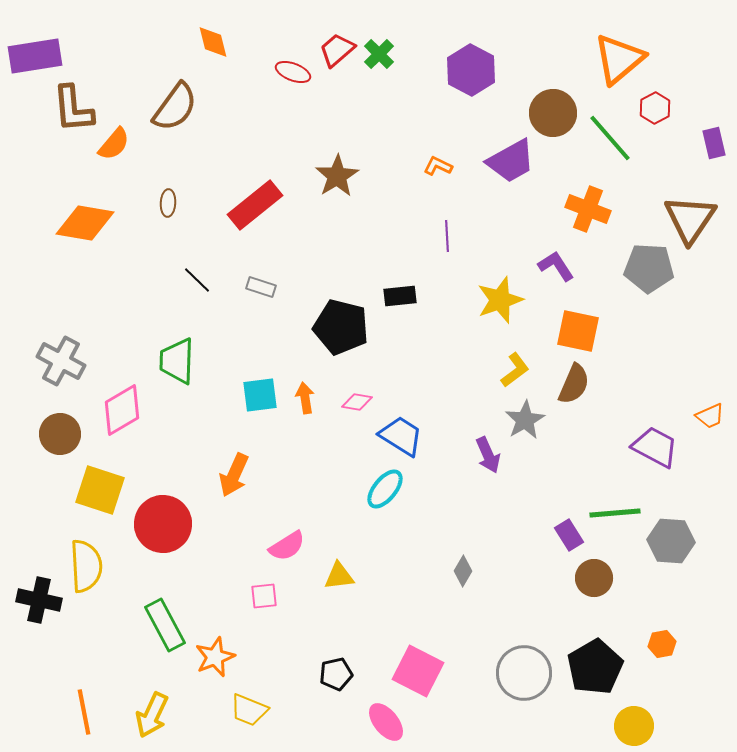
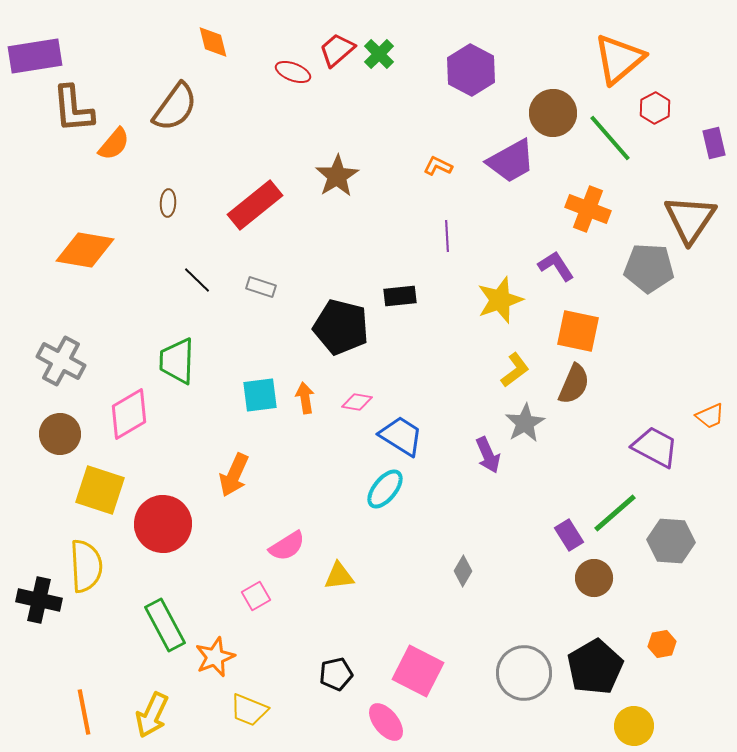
orange diamond at (85, 223): moved 27 px down
pink diamond at (122, 410): moved 7 px right, 4 px down
gray star at (525, 420): moved 3 px down
green line at (615, 513): rotated 36 degrees counterclockwise
pink square at (264, 596): moved 8 px left; rotated 24 degrees counterclockwise
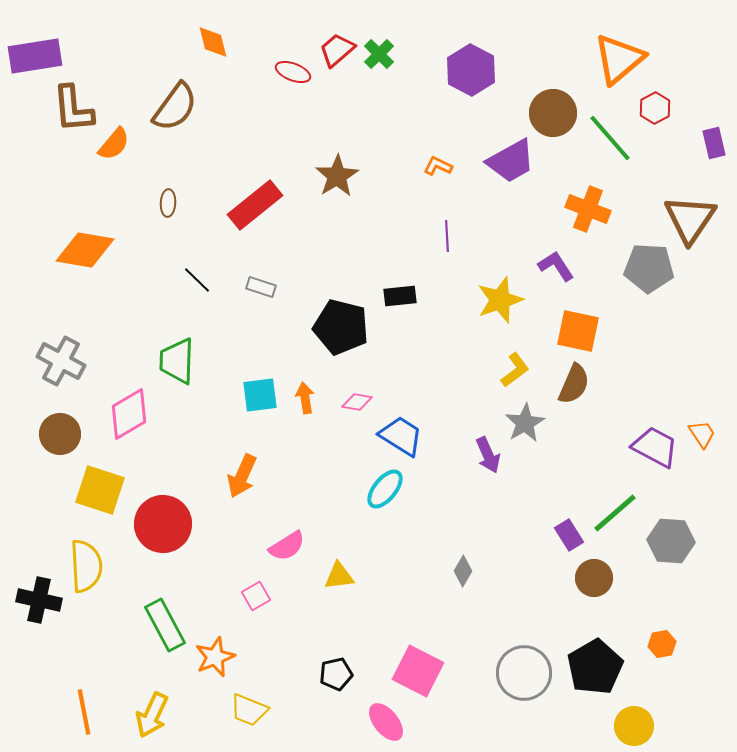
orange trapezoid at (710, 416): moved 8 px left, 18 px down; rotated 100 degrees counterclockwise
orange arrow at (234, 475): moved 8 px right, 1 px down
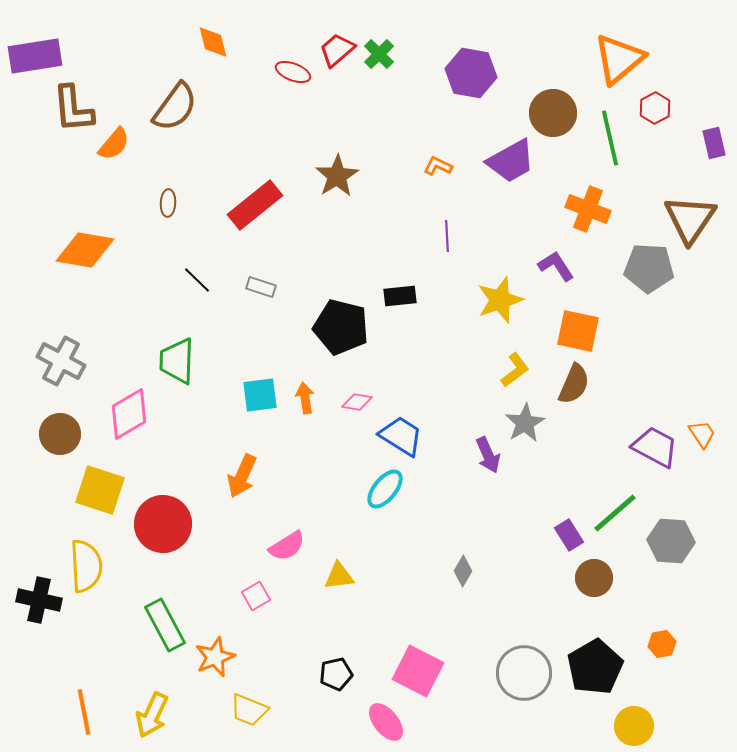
purple hexagon at (471, 70): moved 3 px down; rotated 18 degrees counterclockwise
green line at (610, 138): rotated 28 degrees clockwise
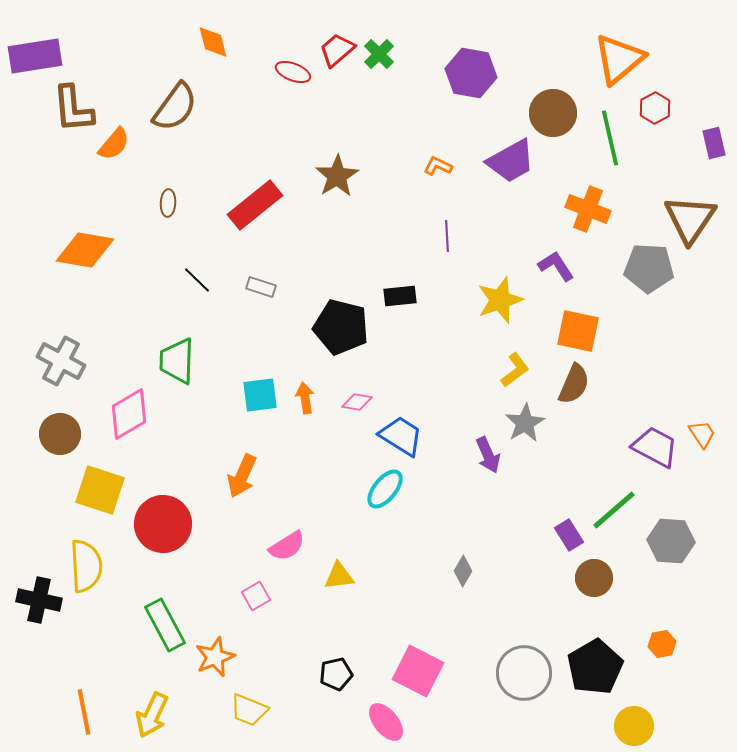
green line at (615, 513): moved 1 px left, 3 px up
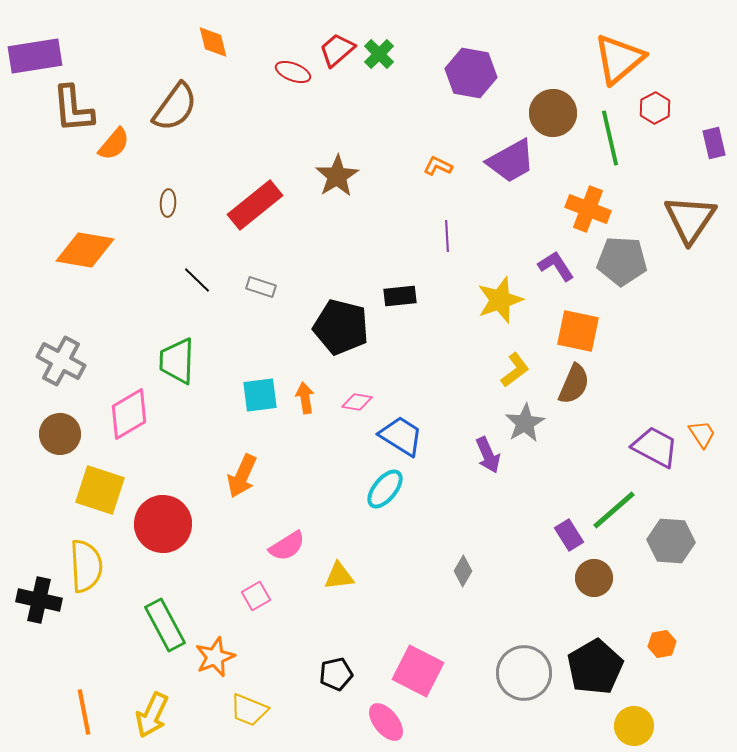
gray pentagon at (649, 268): moved 27 px left, 7 px up
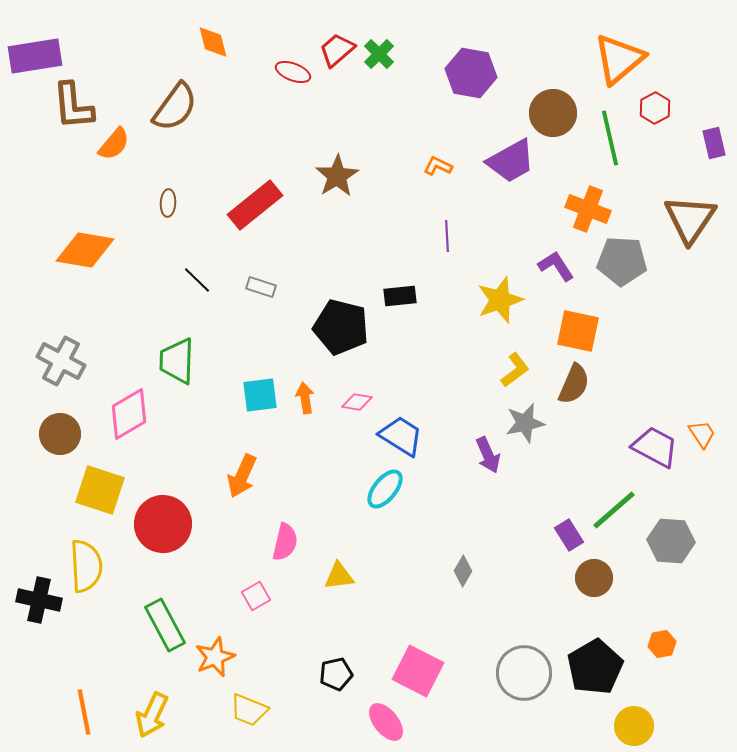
brown L-shape at (73, 109): moved 3 px up
gray star at (525, 423): rotated 18 degrees clockwise
pink semicircle at (287, 546): moved 2 px left, 4 px up; rotated 45 degrees counterclockwise
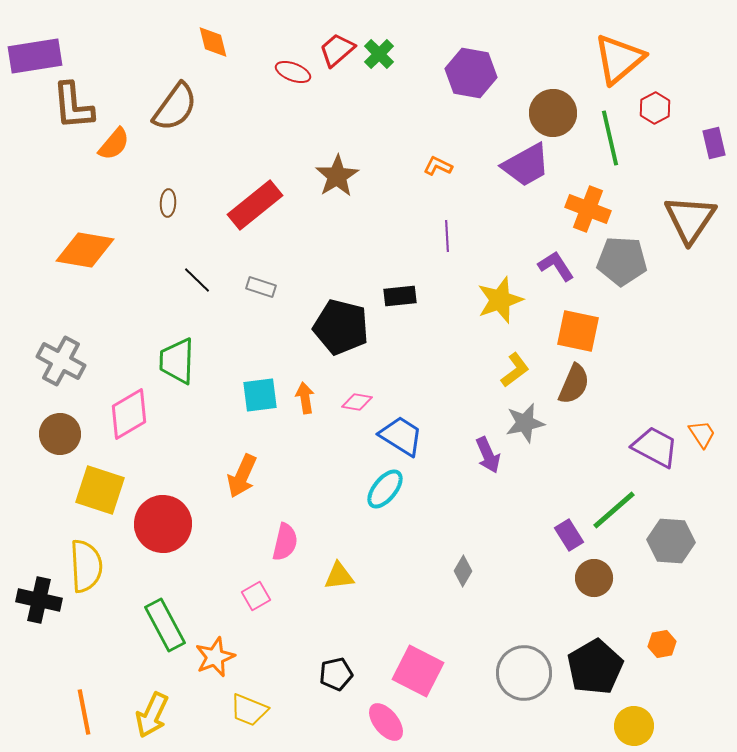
purple trapezoid at (511, 161): moved 15 px right, 4 px down
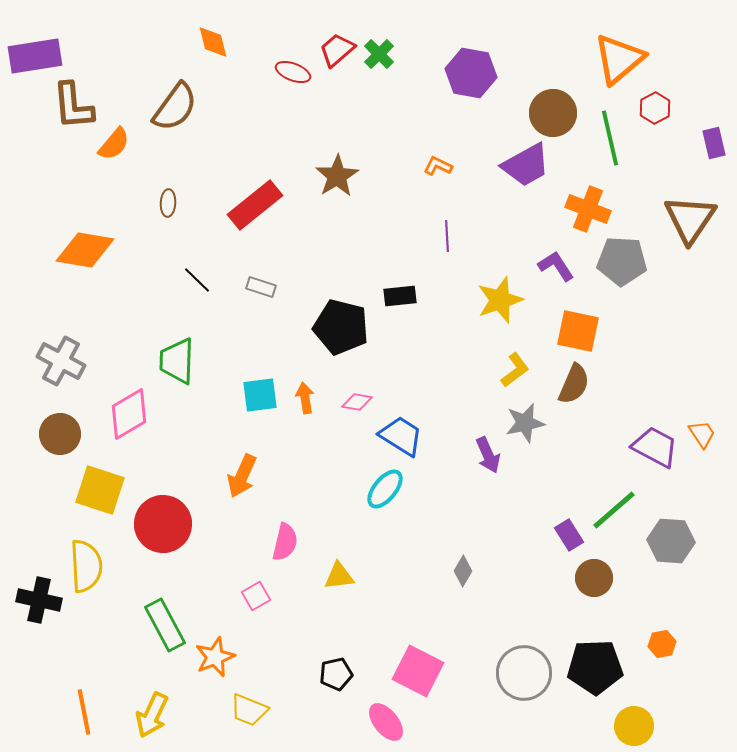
black pentagon at (595, 667): rotated 28 degrees clockwise
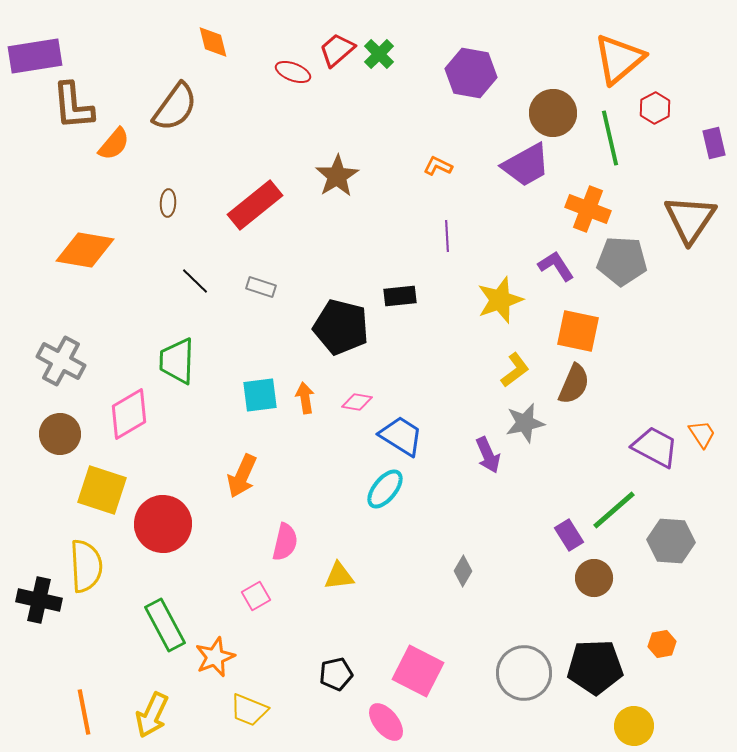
black line at (197, 280): moved 2 px left, 1 px down
yellow square at (100, 490): moved 2 px right
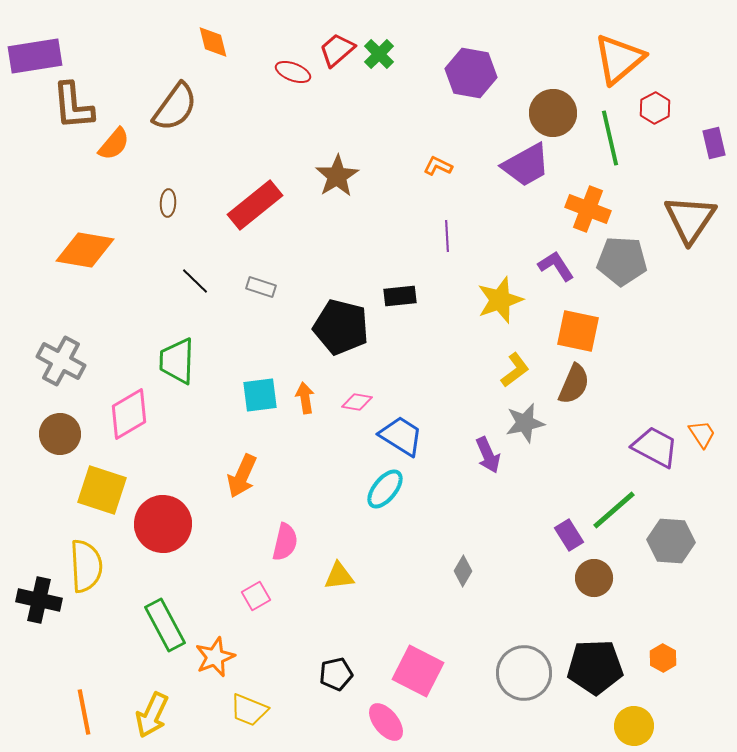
orange hexagon at (662, 644): moved 1 px right, 14 px down; rotated 20 degrees counterclockwise
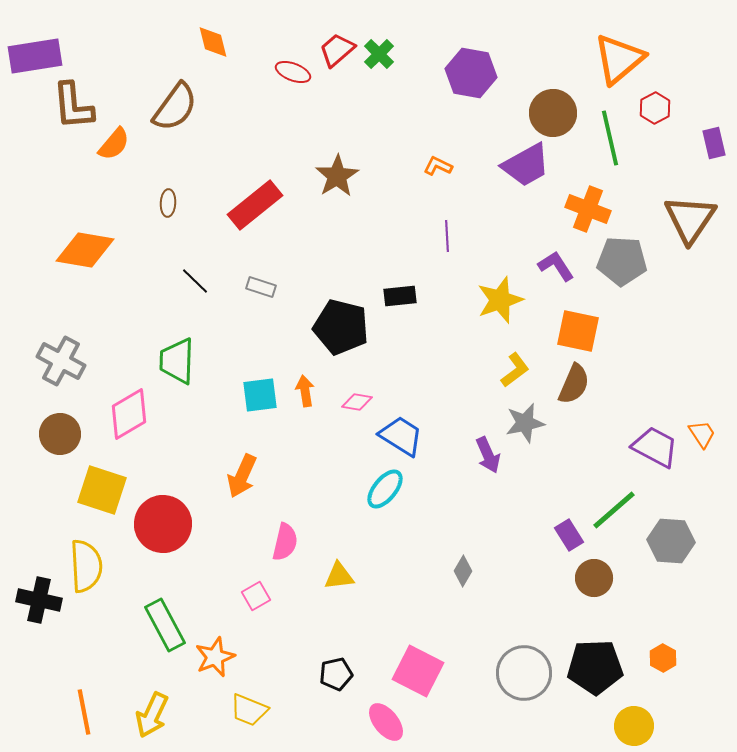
orange arrow at (305, 398): moved 7 px up
